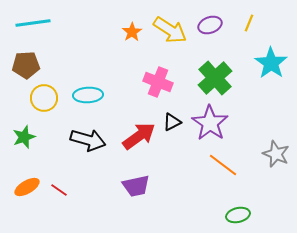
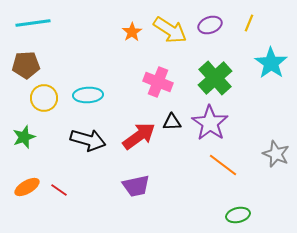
black triangle: rotated 24 degrees clockwise
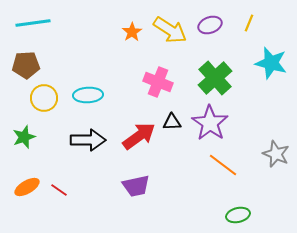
cyan star: rotated 20 degrees counterclockwise
black arrow: rotated 16 degrees counterclockwise
